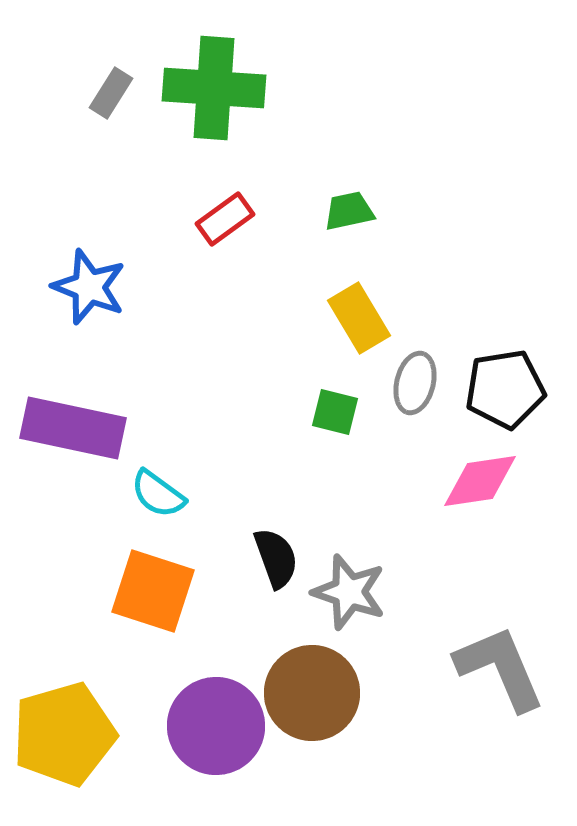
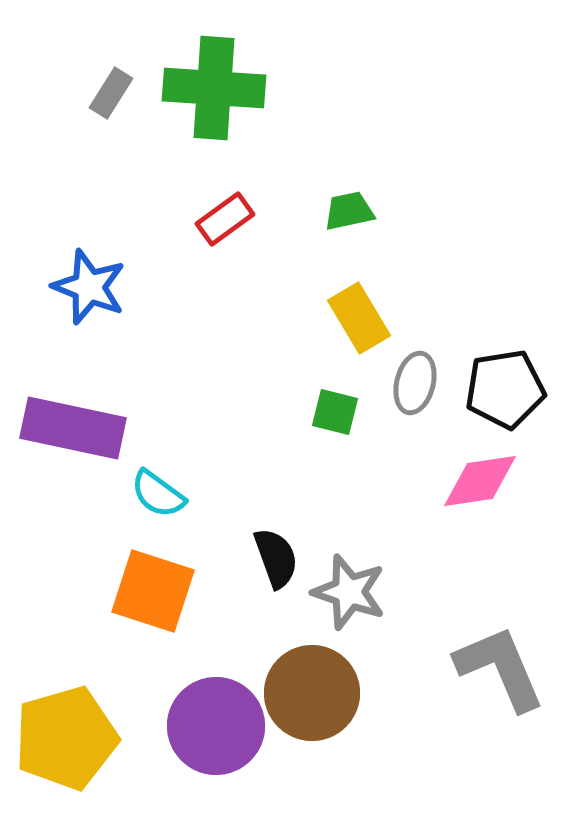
yellow pentagon: moved 2 px right, 4 px down
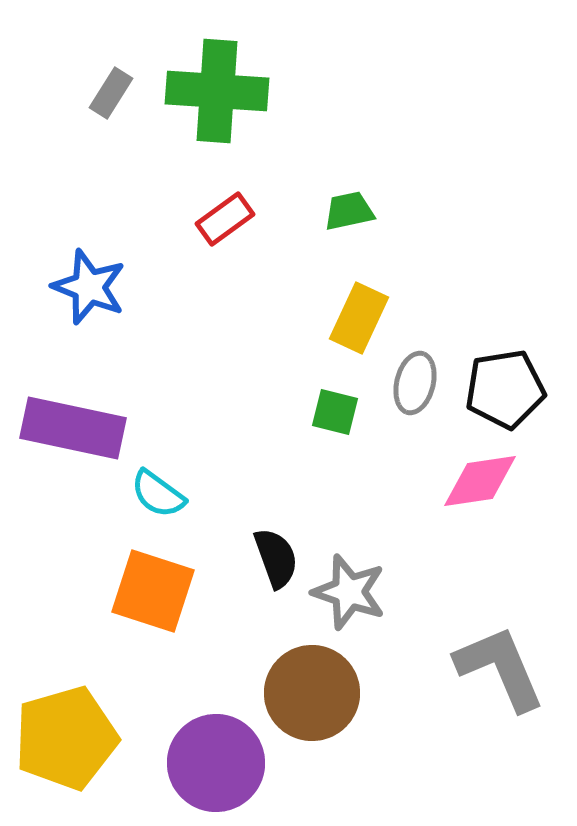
green cross: moved 3 px right, 3 px down
yellow rectangle: rotated 56 degrees clockwise
purple circle: moved 37 px down
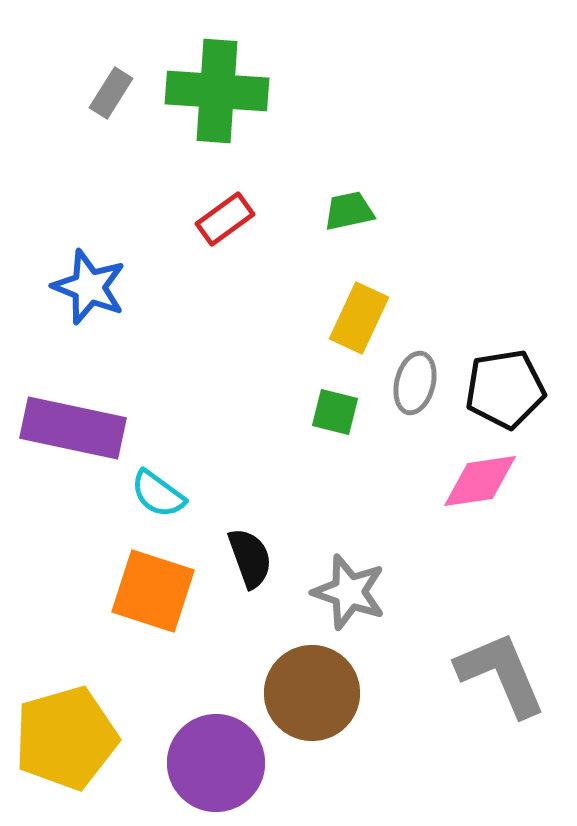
black semicircle: moved 26 px left
gray L-shape: moved 1 px right, 6 px down
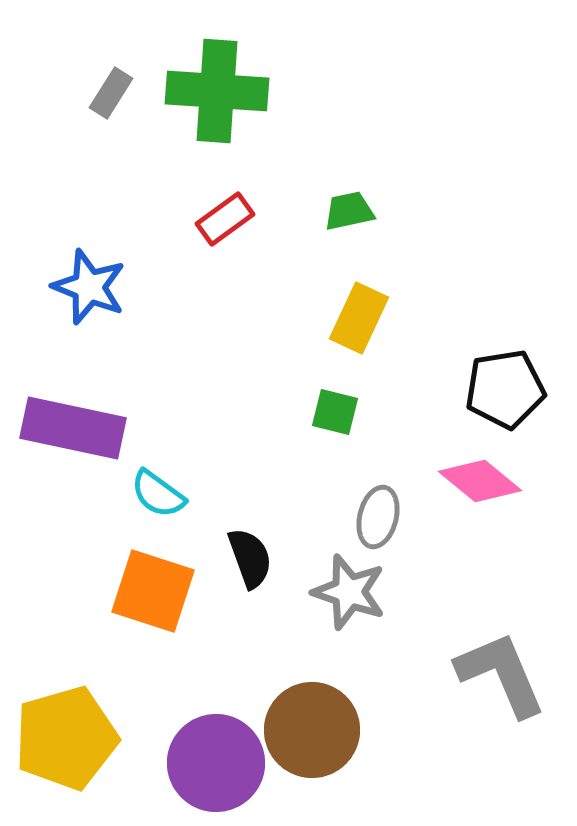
gray ellipse: moved 37 px left, 134 px down
pink diamond: rotated 48 degrees clockwise
brown circle: moved 37 px down
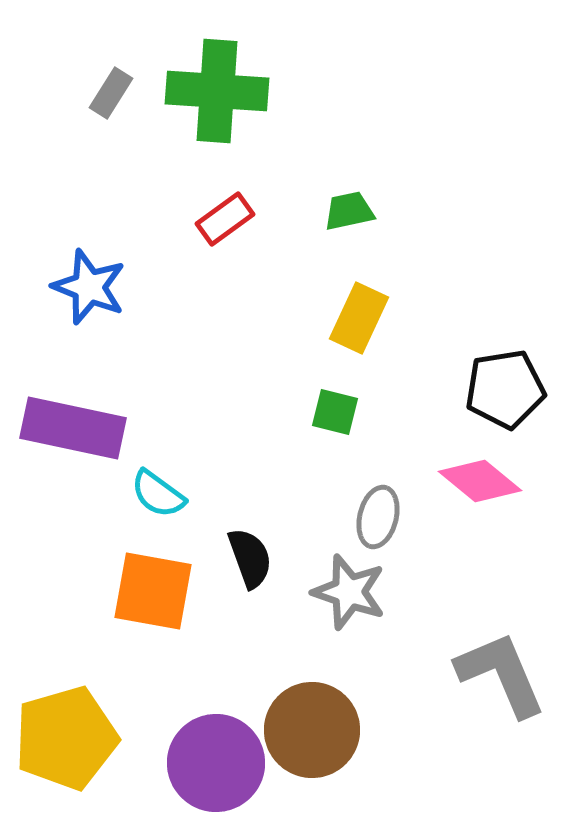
orange square: rotated 8 degrees counterclockwise
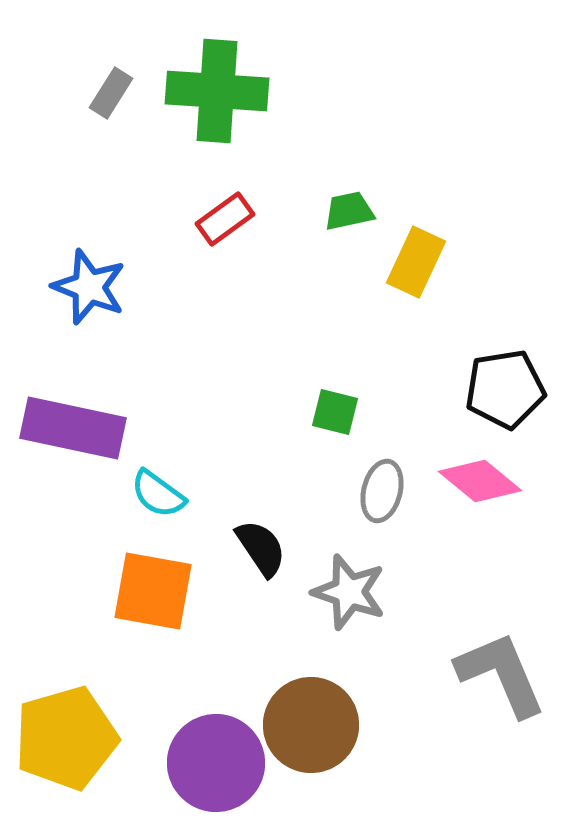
yellow rectangle: moved 57 px right, 56 px up
gray ellipse: moved 4 px right, 26 px up
black semicircle: moved 11 px right, 10 px up; rotated 14 degrees counterclockwise
brown circle: moved 1 px left, 5 px up
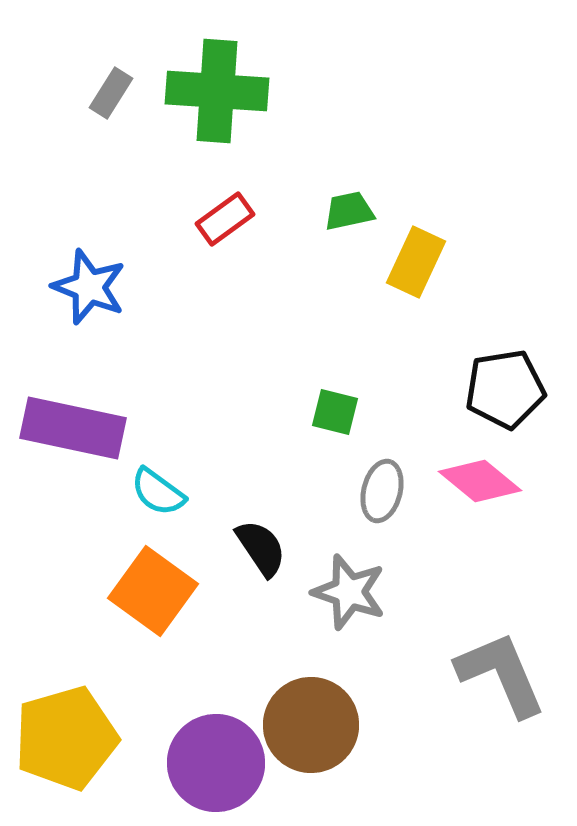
cyan semicircle: moved 2 px up
orange square: rotated 26 degrees clockwise
